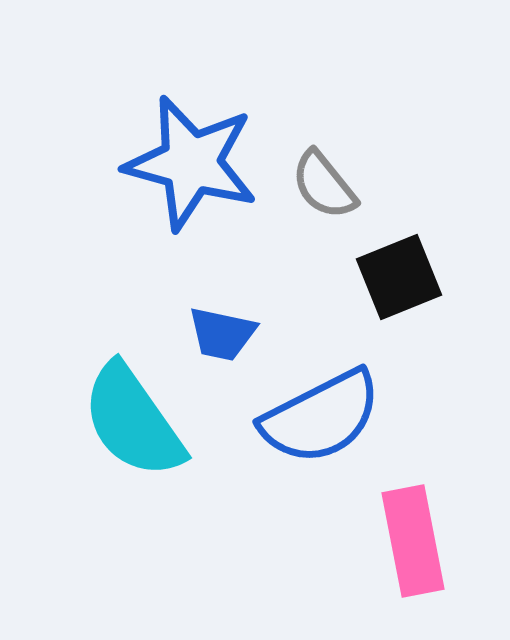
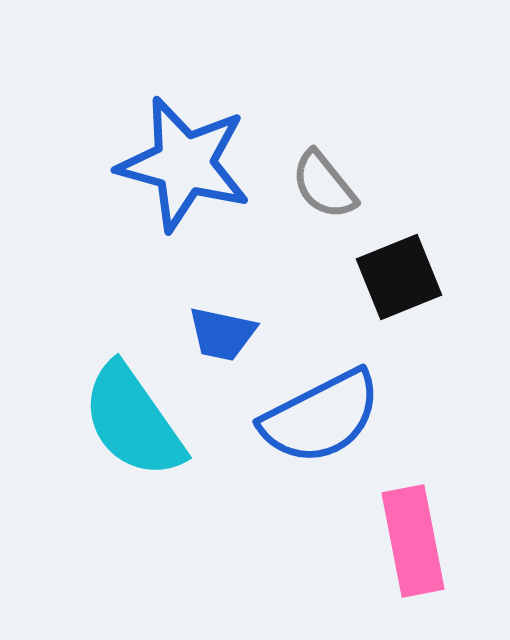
blue star: moved 7 px left, 1 px down
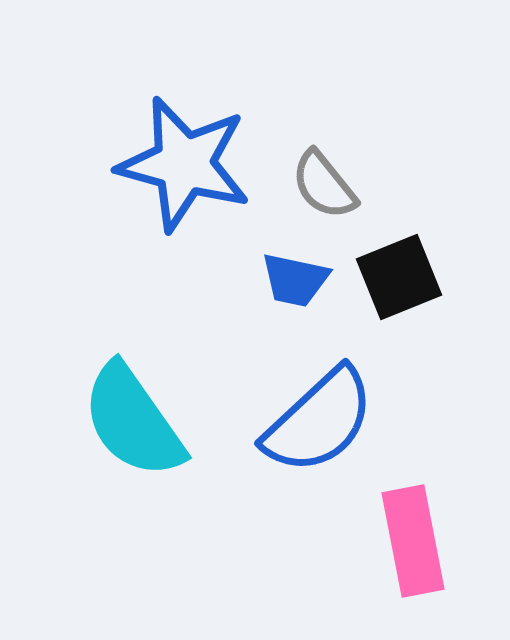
blue trapezoid: moved 73 px right, 54 px up
blue semicircle: moved 2 px left, 4 px down; rotated 16 degrees counterclockwise
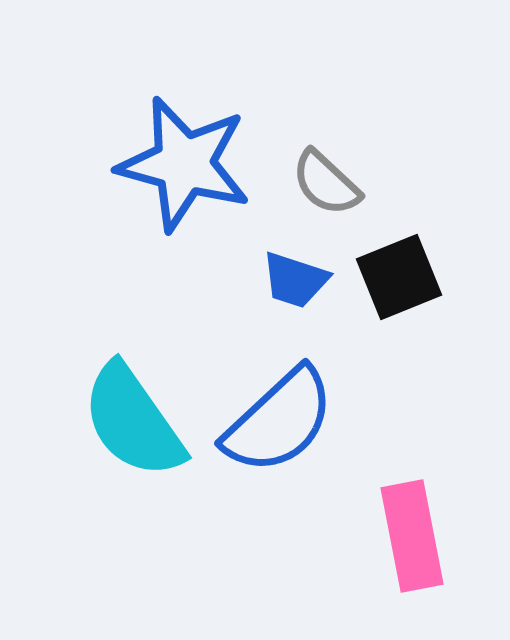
gray semicircle: moved 2 px right, 2 px up; rotated 8 degrees counterclockwise
blue trapezoid: rotated 6 degrees clockwise
blue semicircle: moved 40 px left
pink rectangle: moved 1 px left, 5 px up
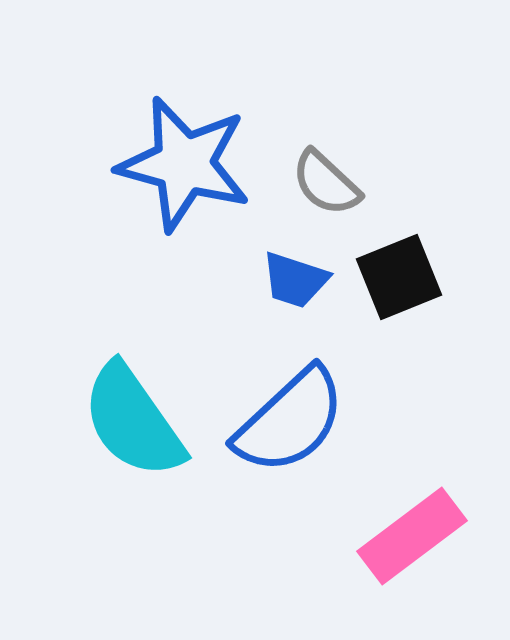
blue semicircle: moved 11 px right
pink rectangle: rotated 64 degrees clockwise
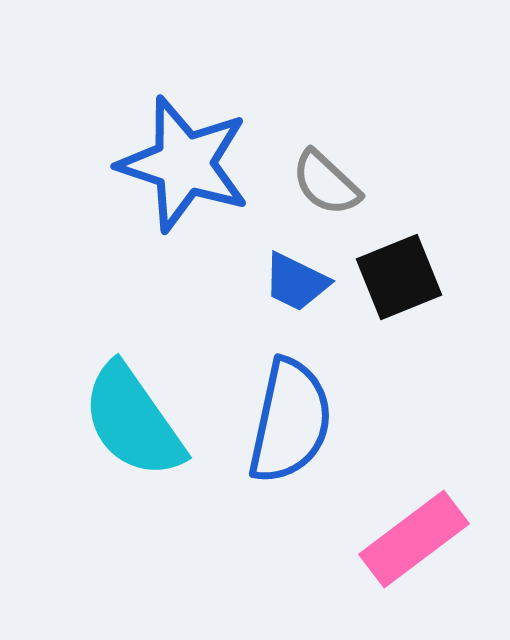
blue star: rotated 3 degrees clockwise
blue trapezoid: moved 1 px right, 2 px down; rotated 8 degrees clockwise
blue semicircle: rotated 35 degrees counterclockwise
pink rectangle: moved 2 px right, 3 px down
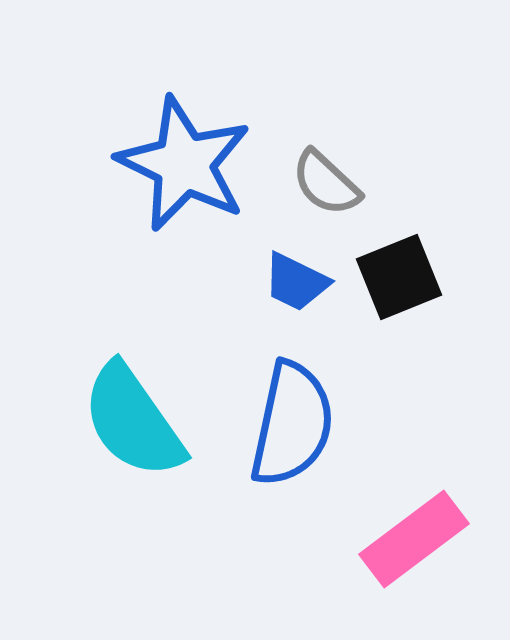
blue star: rotated 8 degrees clockwise
blue semicircle: moved 2 px right, 3 px down
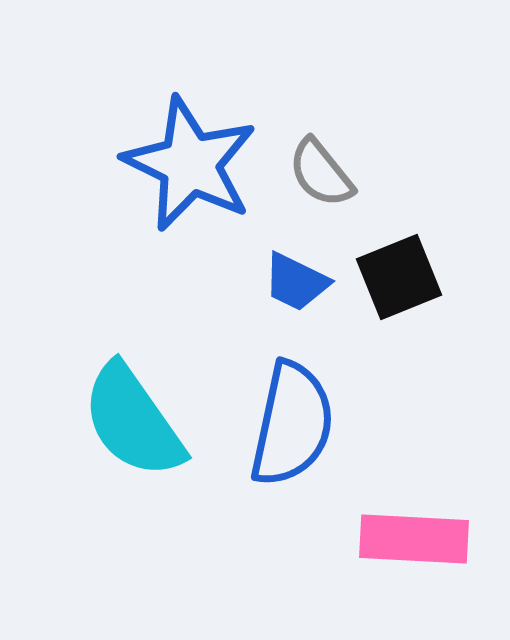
blue star: moved 6 px right
gray semicircle: moved 5 px left, 10 px up; rotated 8 degrees clockwise
pink rectangle: rotated 40 degrees clockwise
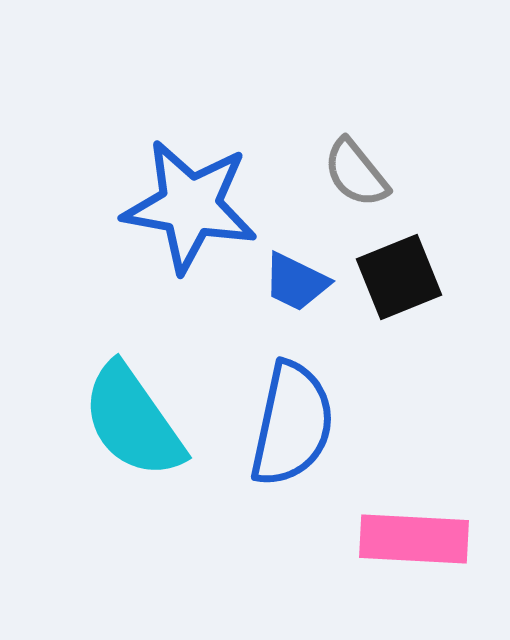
blue star: moved 42 px down; rotated 16 degrees counterclockwise
gray semicircle: moved 35 px right
